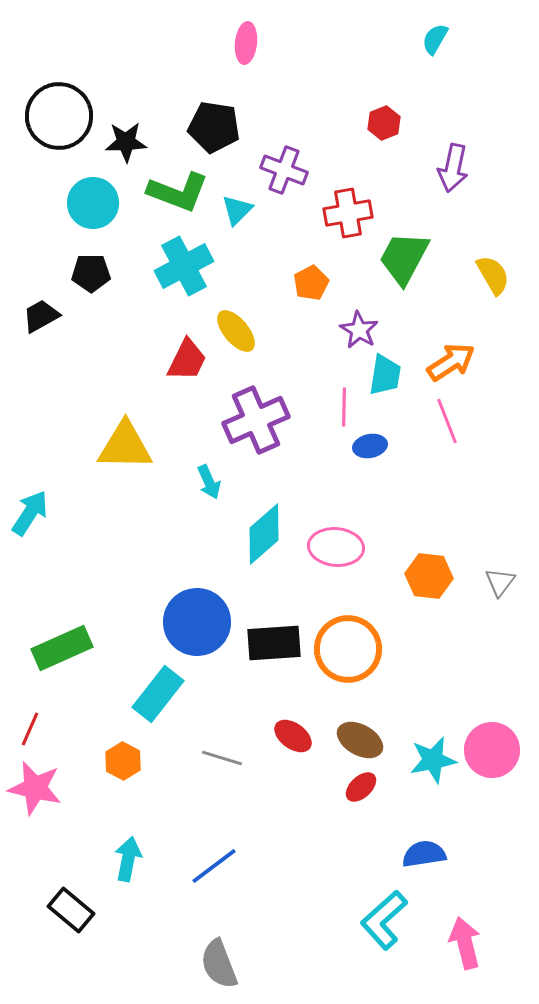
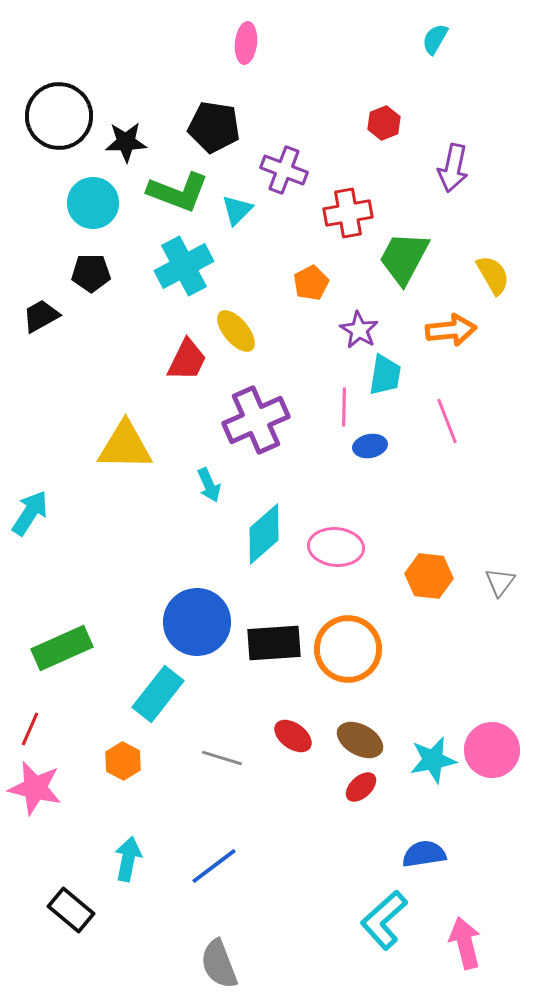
orange arrow at (451, 362): moved 32 px up; rotated 27 degrees clockwise
cyan arrow at (209, 482): moved 3 px down
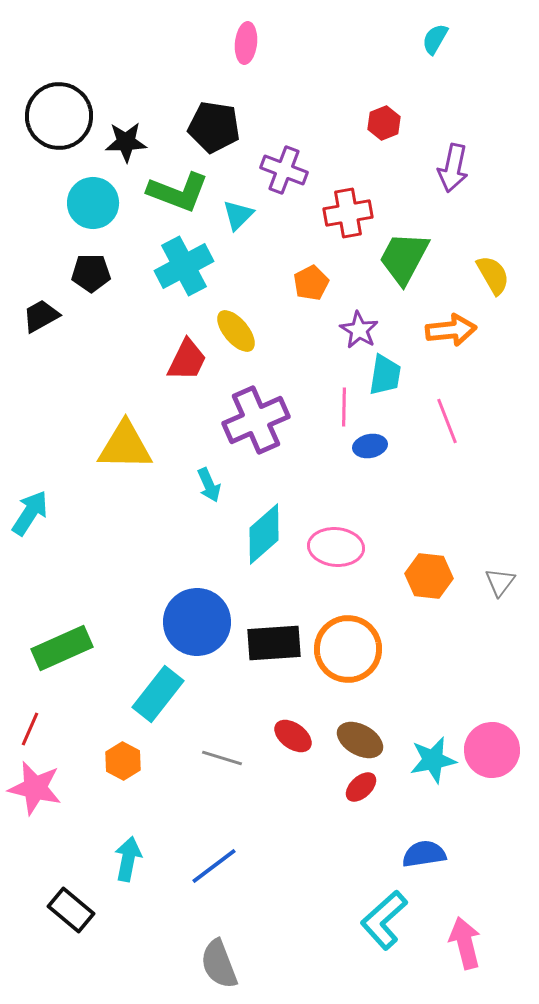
cyan triangle at (237, 210): moved 1 px right, 5 px down
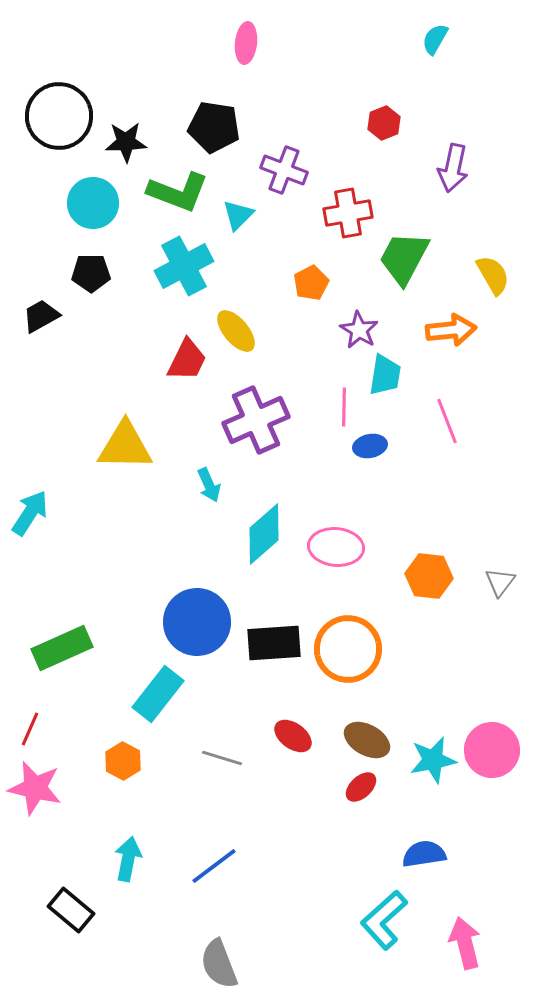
brown ellipse at (360, 740): moved 7 px right
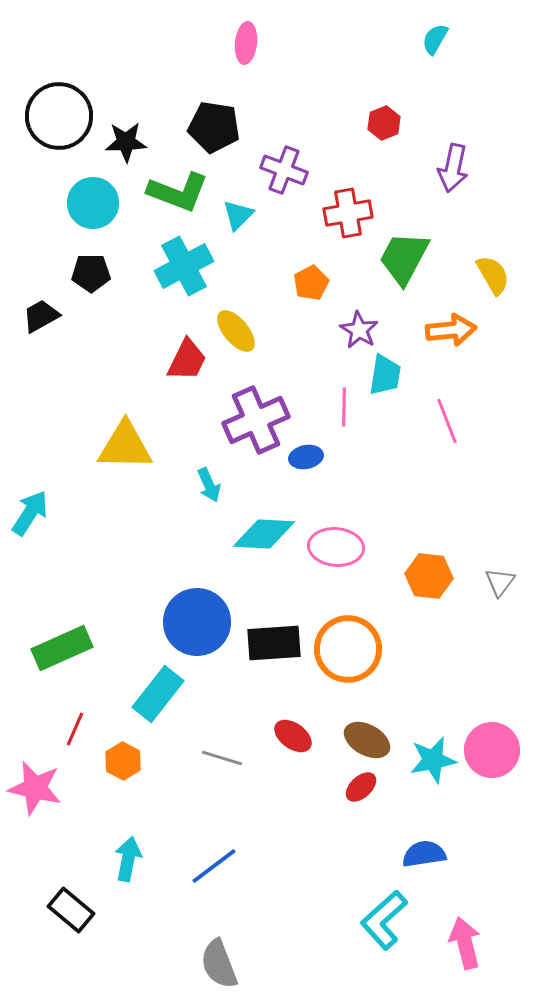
blue ellipse at (370, 446): moved 64 px left, 11 px down
cyan diamond at (264, 534): rotated 44 degrees clockwise
red line at (30, 729): moved 45 px right
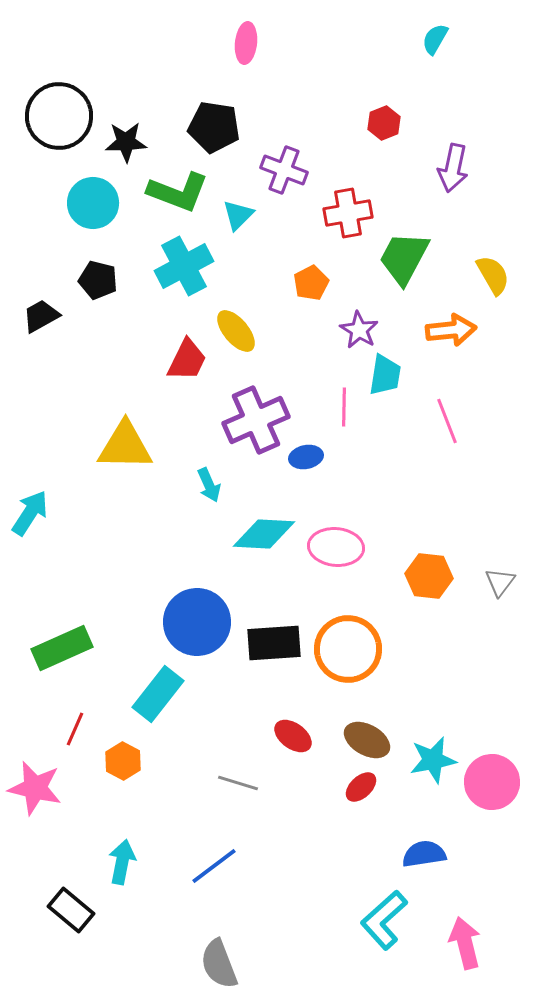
black pentagon at (91, 273): moved 7 px right, 7 px down; rotated 15 degrees clockwise
pink circle at (492, 750): moved 32 px down
gray line at (222, 758): moved 16 px right, 25 px down
cyan arrow at (128, 859): moved 6 px left, 3 px down
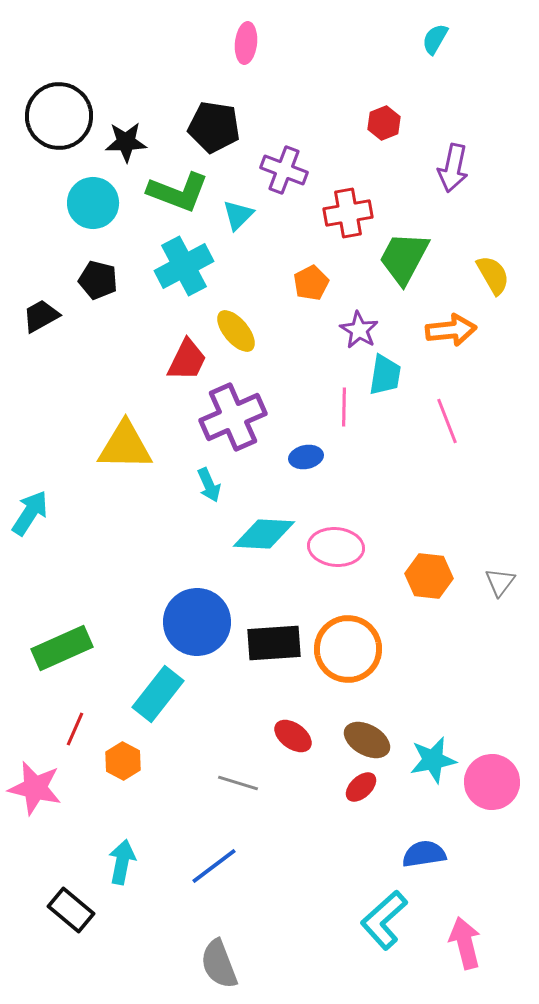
purple cross at (256, 420): moved 23 px left, 3 px up
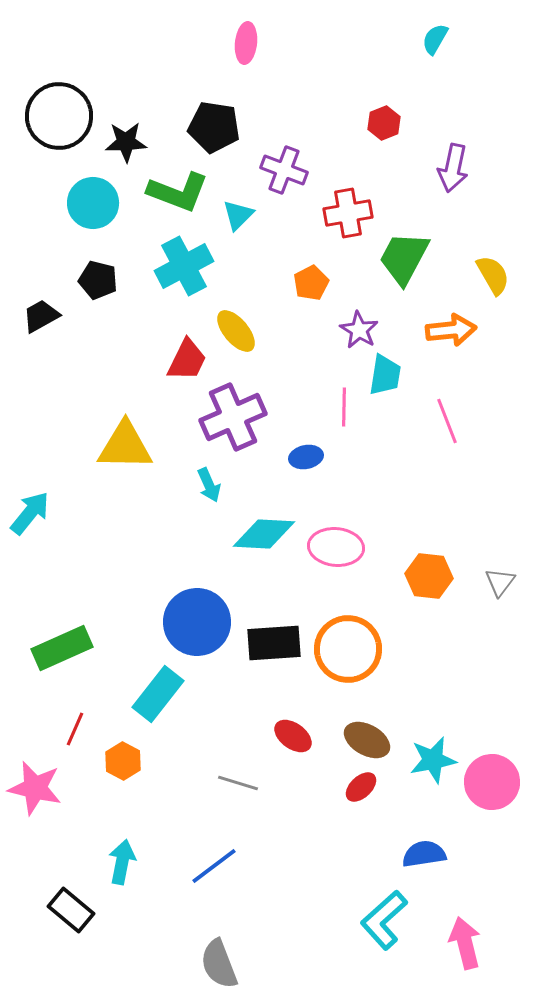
cyan arrow at (30, 513): rotated 6 degrees clockwise
